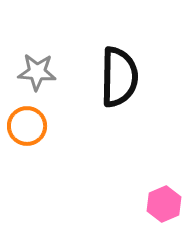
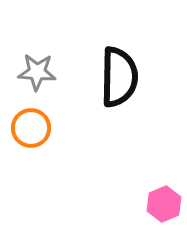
orange circle: moved 4 px right, 2 px down
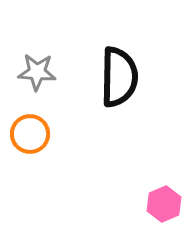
orange circle: moved 1 px left, 6 px down
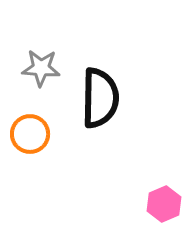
gray star: moved 4 px right, 4 px up
black semicircle: moved 19 px left, 21 px down
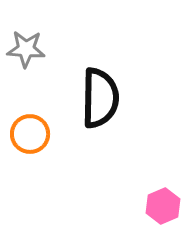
gray star: moved 15 px left, 19 px up
pink hexagon: moved 1 px left, 2 px down
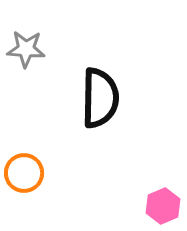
orange circle: moved 6 px left, 39 px down
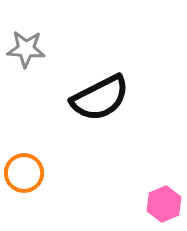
black semicircle: rotated 62 degrees clockwise
pink hexagon: moved 1 px right, 2 px up
